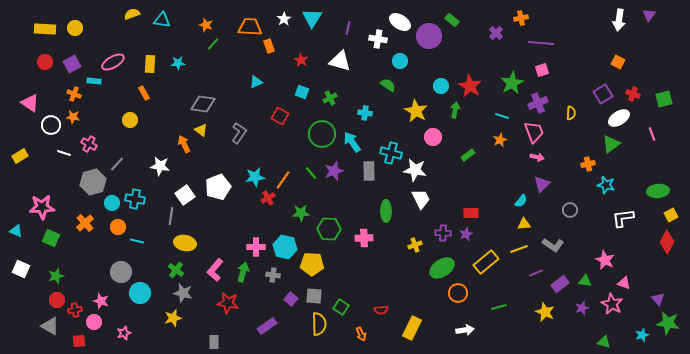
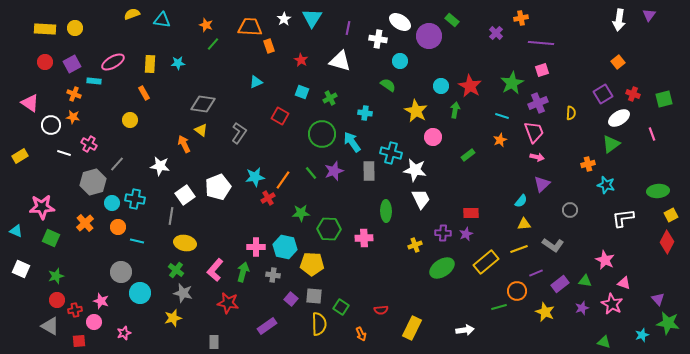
orange square at (618, 62): rotated 24 degrees clockwise
orange circle at (458, 293): moved 59 px right, 2 px up
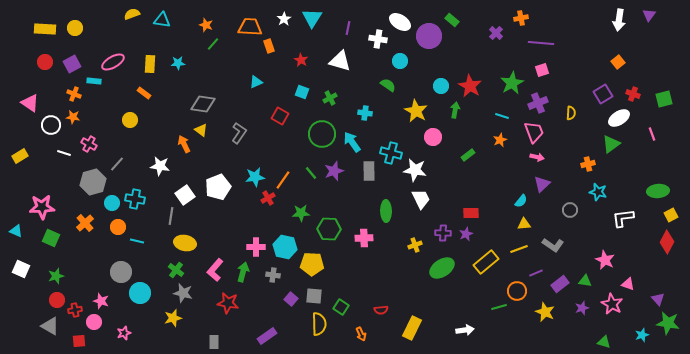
orange rectangle at (144, 93): rotated 24 degrees counterclockwise
cyan star at (606, 185): moved 8 px left, 7 px down
pink triangle at (624, 283): moved 4 px right, 1 px down
purple rectangle at (267, 326): moved 10 px down
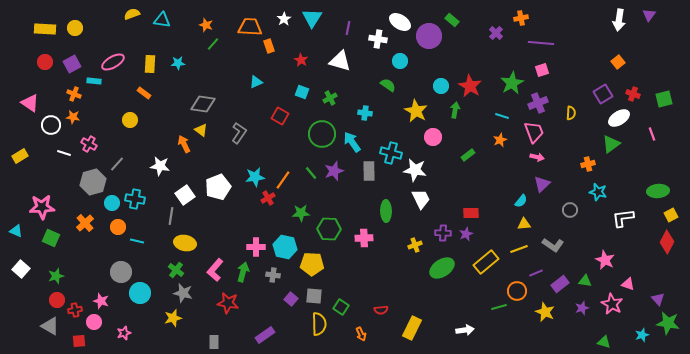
white square at (21, 269): rotated 18 degrees clockwise
purple rectangle at (267, 336): moved 2 px left, 1 px up
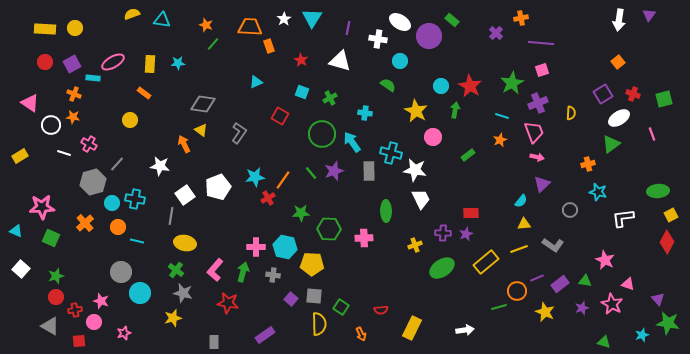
cyan rectangle at (94, 81): moved 1 px left, 3 px up
purple line at (536, 273): moved 1 px right, 5 px down
red circle at (57, 300): moved 1 px left, 3 px up
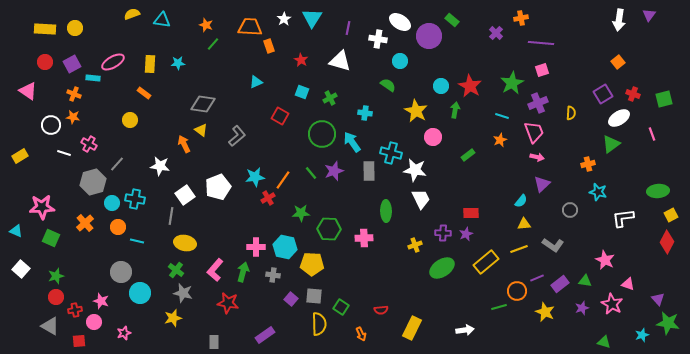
pink triangle at (30, 103): moved 2 px left, 12 px up
gray L-shape at (239, 133): moved 2 px left, 3 px down; rotated 15 degrees clockwise
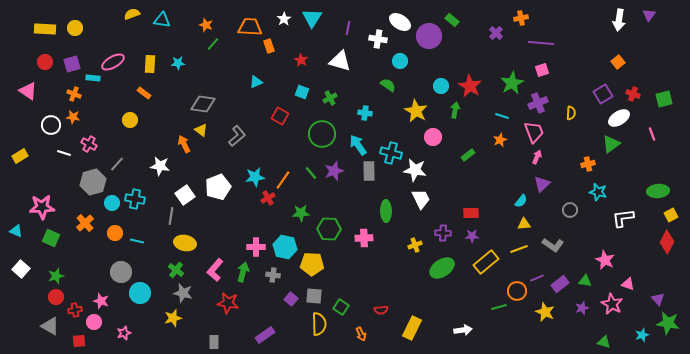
purple square at (72, 64): rotated 12 degrees clockwise
cyan arrow at (352, 142): moved 6 px right, 3 px down
pink arrow at (537, 157): rotated 80 degrees counterclockwise
orange circle at (118, 227): moved 3 px left, 6 px down
purple star at (466, 234): moved 6 px right, 2 px down; rotated 24 degrees clockwise
white arrow at (465, 330): moved 2 px left
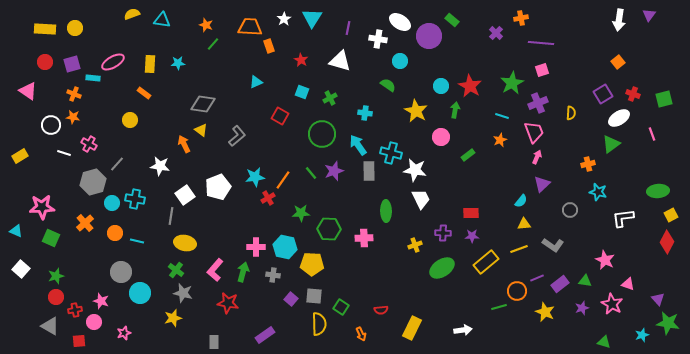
pink circle at (433, 137): moved 8 px right
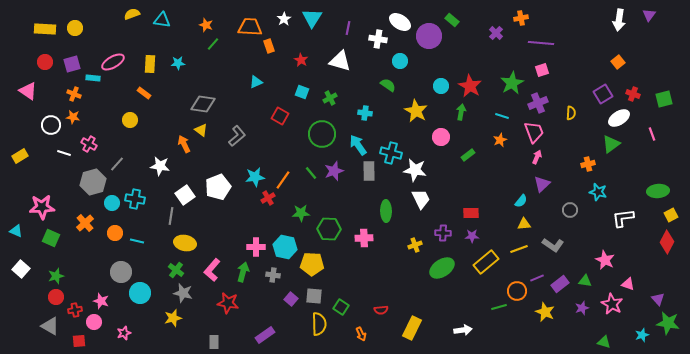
green arrow at (455, 110): moved 6 px right, 2 px down
pink L-shape at (215, 270): moved 3 px left
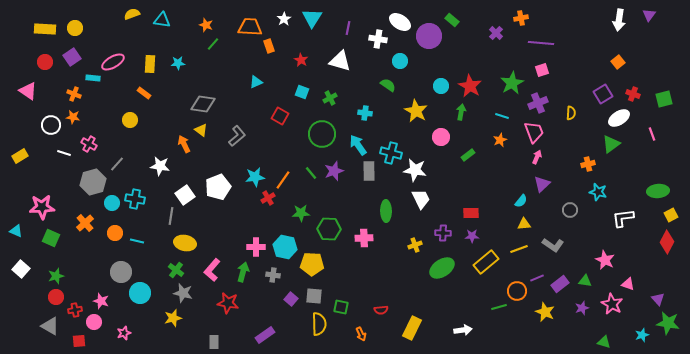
purple square at (72, 64): moved 7 px up; rotated 18 degrees counterclockwise
green square at (341, 307): rotated 21 degrees counterclockwise
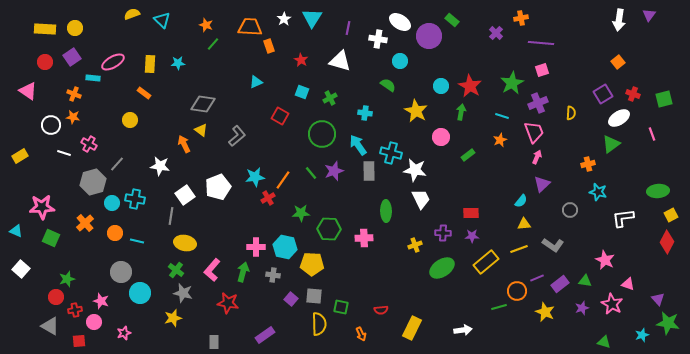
cyan triangle at (162, 20): rotated 36 degrees clockwise
green star at (56, 276): moved 11 px right, 3 px down
